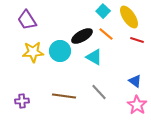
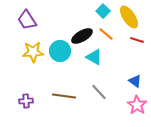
purple cross: moved 4 px right
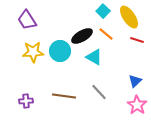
blue triangle: rotated 40 degrees clockwise
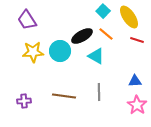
cyan triangle: moved 2 px right, 1 px up
blue triangle: rotated 40 degrees clockwise
gray line: rotated 42 degrees clockwise
purple cross: moved 2 px left
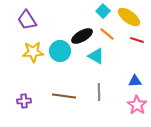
yellow ellipse: rotated 20 degrees counterclockwise
orange line: moved 1 px right
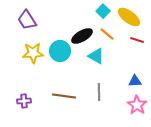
yellow star: moved 1 px down
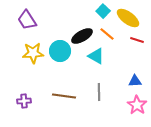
yellow ellipse: moved 1 px left, 1 px down
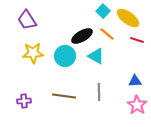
cyan circle: moved 5 px right, 5 px down
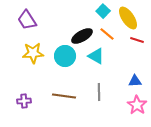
yellow ellipse: rotated 20 degrees clockwise
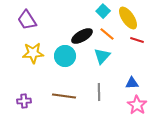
cyan triangle: moved 6 px right; rotated 42 degrees clockwise
blue triangle: moved 3 px left, 2 px down
